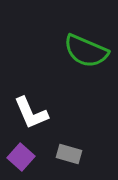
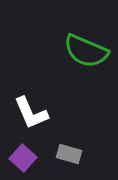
purple square: moved 2 px right, 1 px down
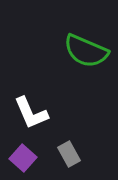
gray rectangle: rotated 45 degrees clockwise
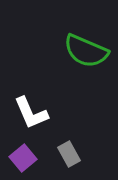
purple square: rotated 8 degrees clockwise
